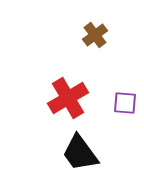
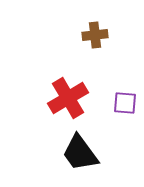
brown cross: rotated 30 degrees clockwise
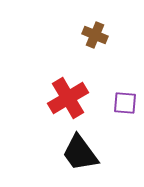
brown cross: rotated 30 degrees clockwise
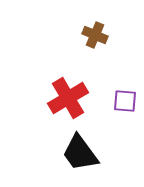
purple square: moved 2 px up
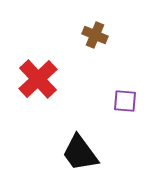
red cross: moved 30 px left, 19 px up; rotated 12 degrees counterclockwise
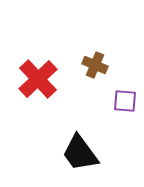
brown cross: moved 30 px down
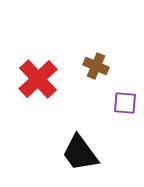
brown cross: moved 1 px right, 1 px down
purple square: moved 2 px down
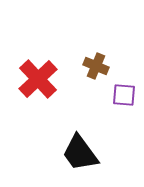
purple square: moved 1 px left, 8 px up
